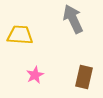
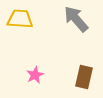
gray arrow: moved 3 px right; rotated 16 degrees counterclockwise
yellow trapezoid: moved 16 px up
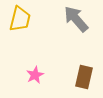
yellow trapezoid: rotated 100 degrees clockwise
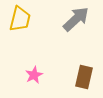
gray arrow: rotated 88 degrees clockwise
pink star: moved 1 px left
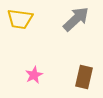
yellow trapezoid: rotated 84 degrees clockwise
